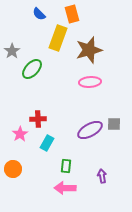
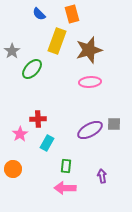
yellow rectangle: moved 1 px left, 3 px down
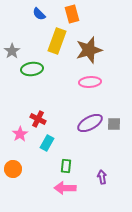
green ellipse: rotated 40 degrees clockwise
red cross: rotated 28 degrees clockwise
purple ellipse: moved 7 px up
purple arrow: moved 1 px down
